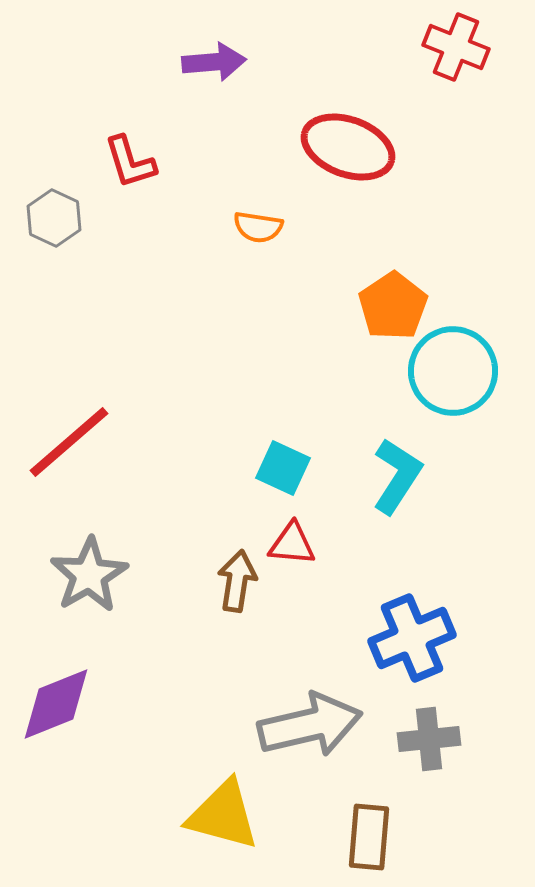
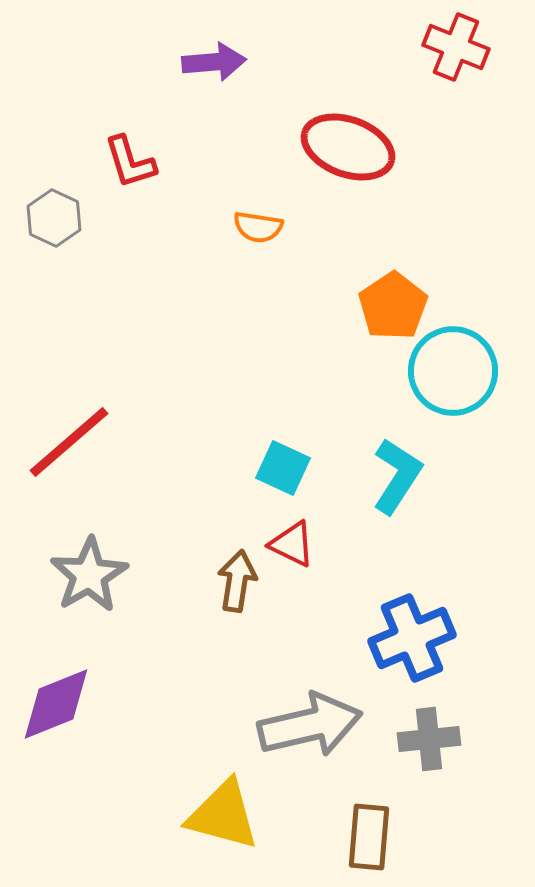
red triangle: rotated 21 degrees clockwise
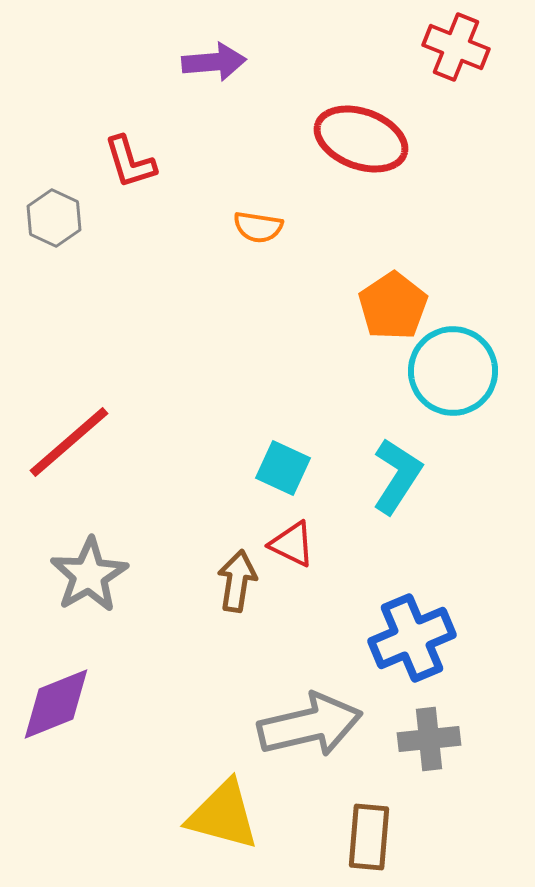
red ellipse: moved 13 px right, 8 px up
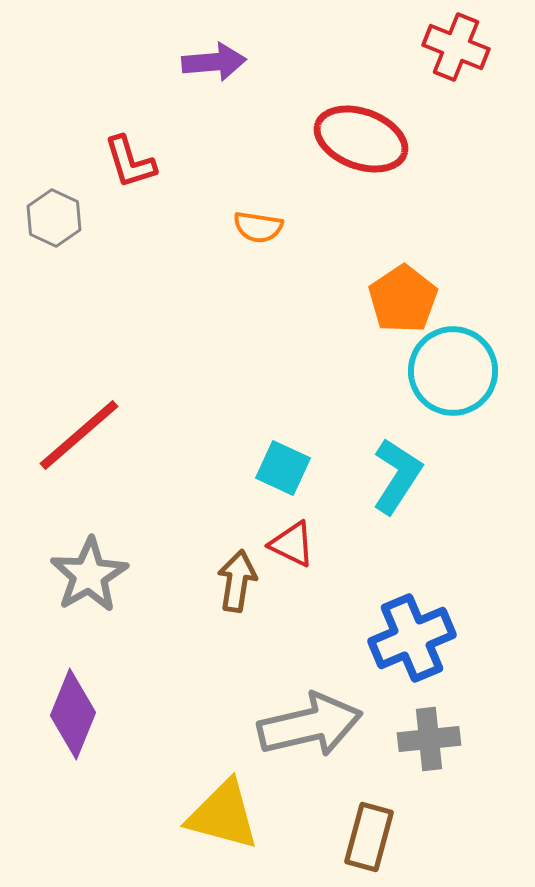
orange pentagon: moved 10 px right, 7 px up
red line: moved 10 px right, 7 px up
purple diamond: moved 17 px right, 10 px down; rotated 46 degrees counterclockwise
brown rectangle: rotated 10 degrees clockwise
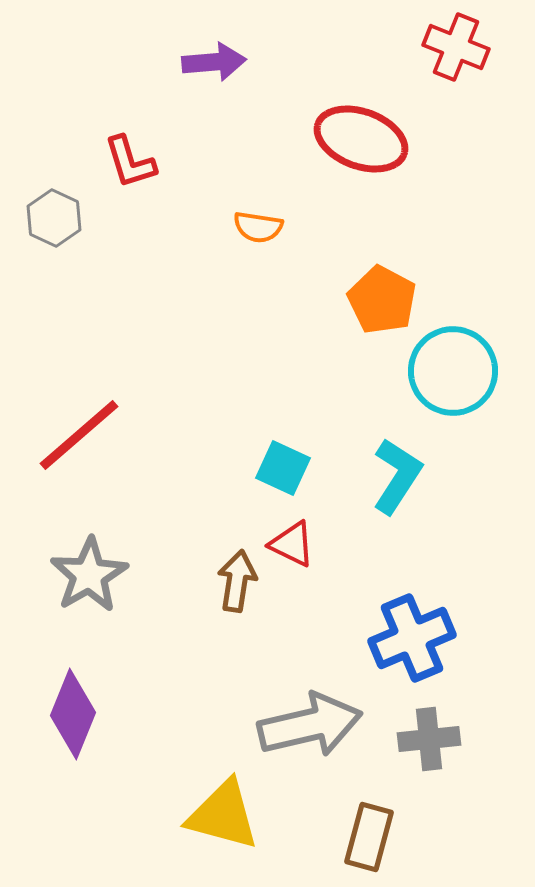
orange pentagon: moved 21 px left, 1 px down; rotated 10 degrees counterclockwise
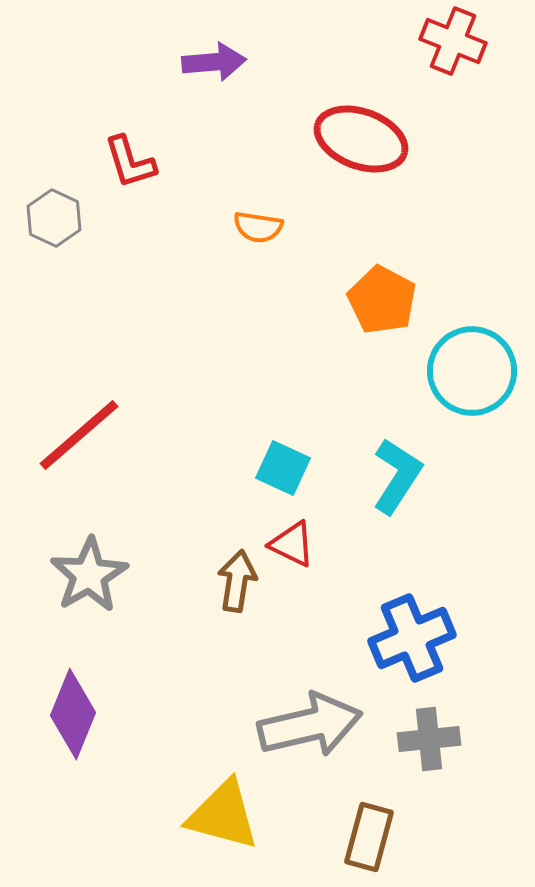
red cross: moved 3 px left, 6 px up
cyan circle: moved 19 px right
